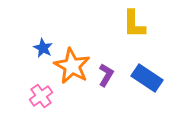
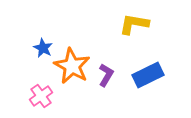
yellow L-shape: rotated 100 degrees clockwise
blue rectangle: moved 1 px right, 3 px up; rotated 60 degrees counterclockwise
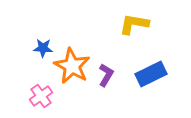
blue star: rotated 24 degrees counterclockwise
blue rectangle: moved 3 px right, 1 px up
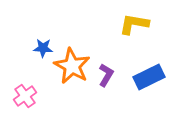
blue rectangle: moved 2 px left, 3 px down
pink cross: moved 16 px left
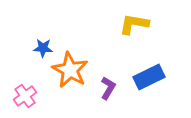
orange star: moved 2 px left, 4 px down
purple L-shape: moved 2 px right, 13 px down
